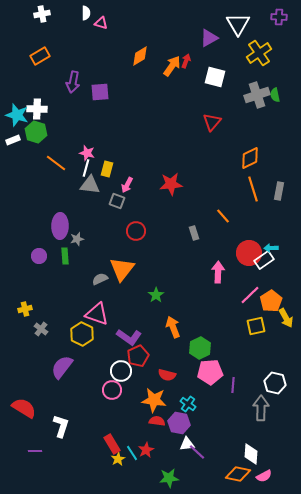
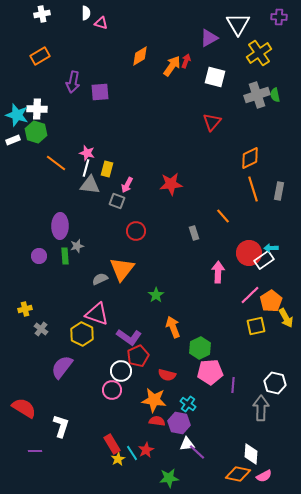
gray star at (77, 239): moved 7 px down
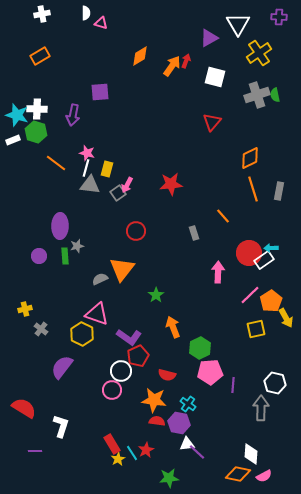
purple arrow at (73, 82): moved 33 px down
gray square at (117, 201): moved 1 px right, 8 px up; rotated 35 degrees clockwise
yellow square at (256, 326): moved 3 px down
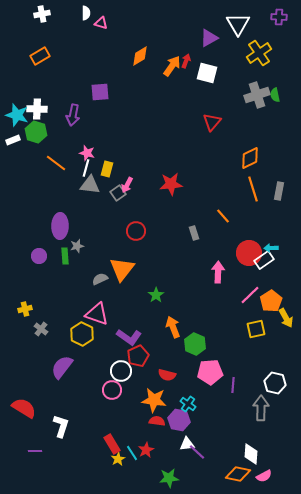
white square at (215, 77): moved 8 px left, 4 px up
green hexagon at (200, 348): moved 5 px left, 4 px up; rotated 10 degrees counterclockwise
purple hexagon at (179, 423): moved 3 px up
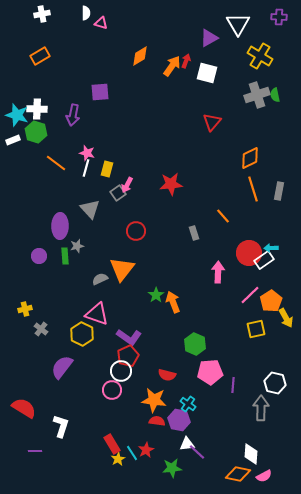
yellow cross at (259, 53): moved 1 px right, 3 px down; rotated 25 degrees counterclockwise
gray triangle at (90, 185): moved 24 px down; rotated 40 degrees clockwise
orange arrow at (173, 327): moved 25 px up
red pentagon at (138, 356): moved 10 px left
green star at (169, 478): moved 3 px right, 10 px up
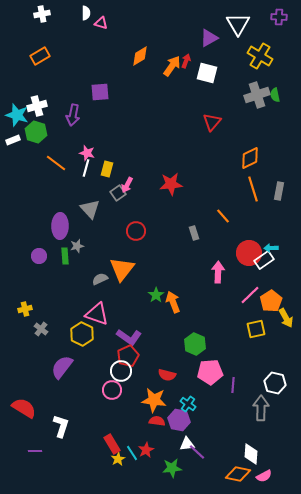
white cross at (37, 109): moved 3 px up; rotated 18 degrees counterclockwise
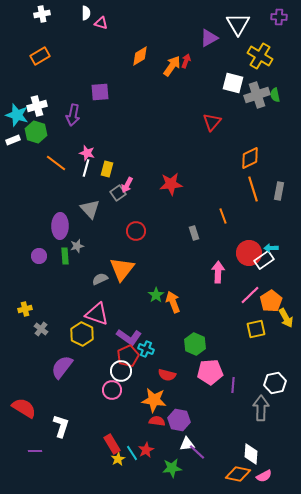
white square at (207, 73): moved 26 px right, 10 px down
orange line at (223, 216): rotated 21 degrees clockwise
white hexagon at (275, 383): rotated 25 degrees counterclockwise
cyan cross at (188, 404): moved 42 px left, 55 px up; rotated 14 degrees counterclockwise
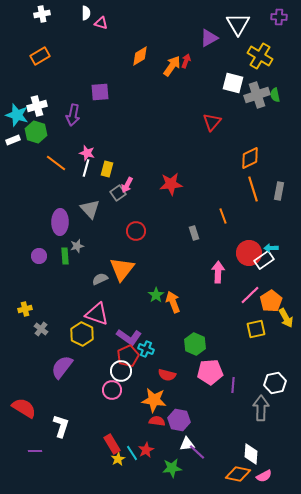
purple ellipse at (60, 226): moved 4 px up
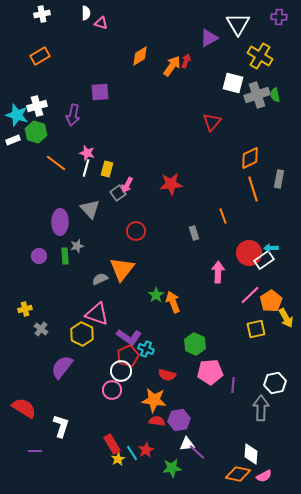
gray rectangle at (279, 191): moved 12 px up
purple hexagon at (179, 420): rotated 20 degrees counterclockwise
